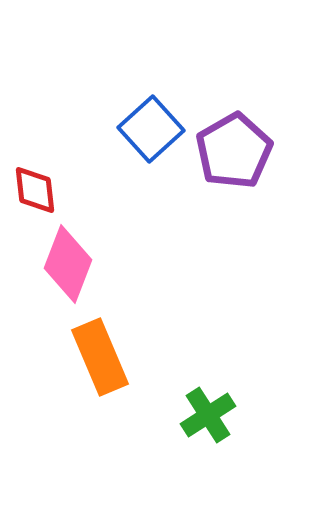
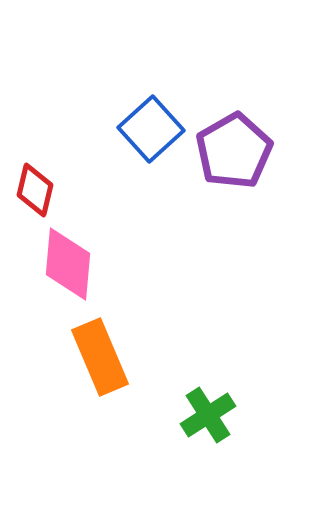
red diamond: rotated 20 degrees clockwise
pink diamond: rotated 16 degrees counterclockwise
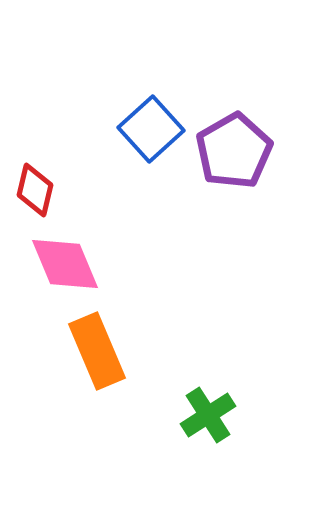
pink diamond: moved 3 px left; rotated 28 degrees counterclockwise
orange rectangle: moved 3 px left, 6 px up
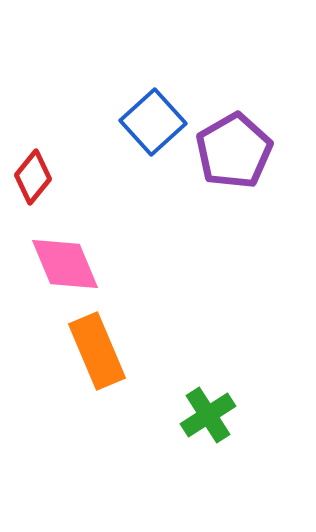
blue square: moved 2 px right, 7 px up
red diamond: moved 2 px left, 13 px up; rotated 26 degrees clockwise
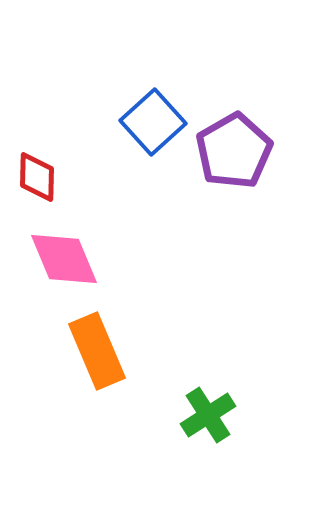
red diamond: moved 4 px right; rotated 38 degrees counterclockwise
pink diamond: moved 1 px left, 5 px up
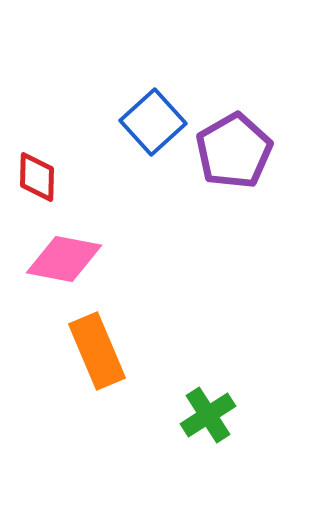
pink diamond: rotated 56 degrees counterclockwise
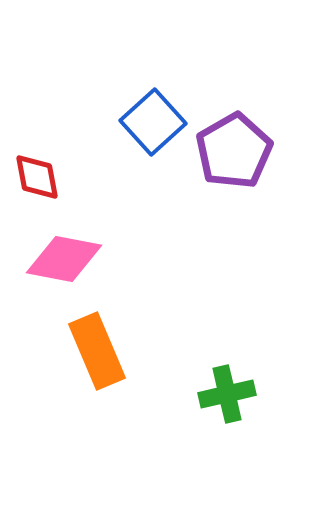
red diamond: rotated 12 degrees counterclockwise
green cross: moved 19 px right, 21 px up; rotated 20 degrees clockwise
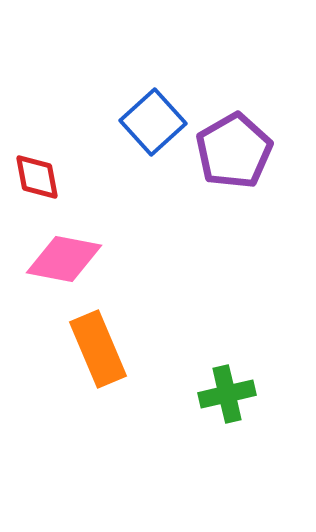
orange rectangle: moved 1 px right, 2 px up
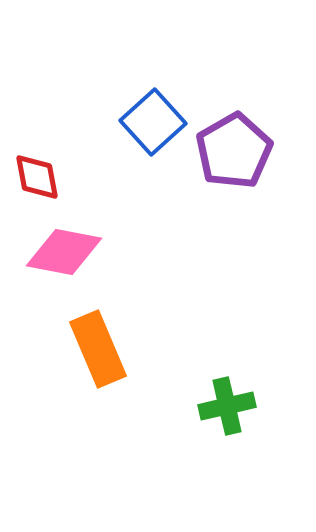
pink diamond: moved 7 px up
green cross: moved 12 px down
